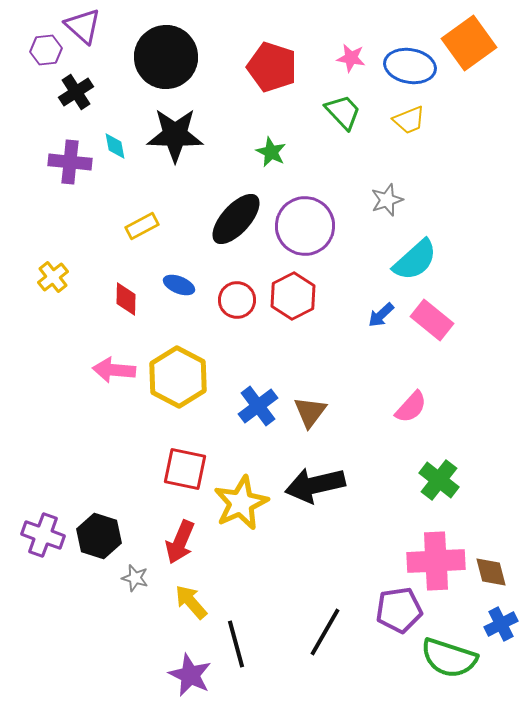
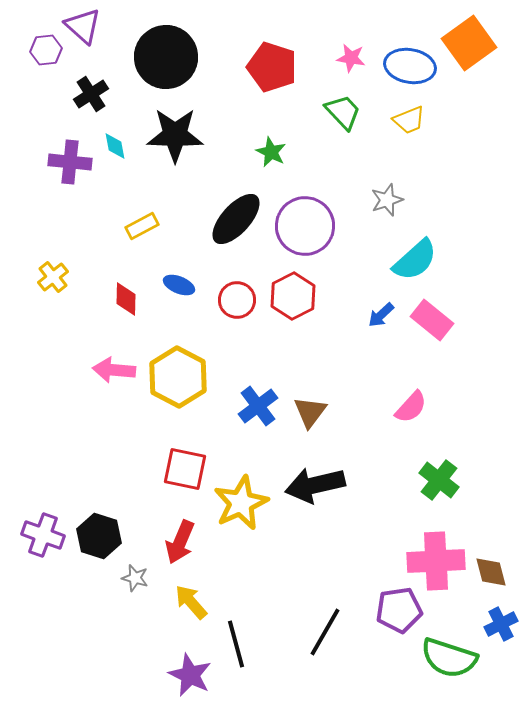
black cross at (76, 92): moved 15 px right, 2 px down
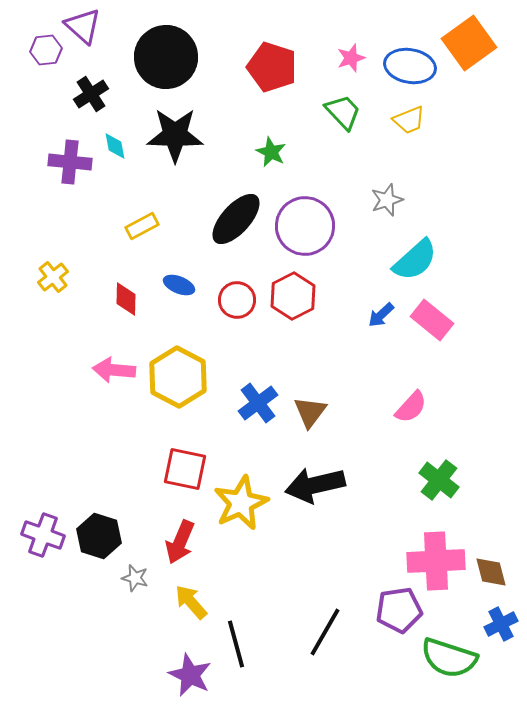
pink star at (351, 58): rotated 28 degrees counterclockwise
blue cross at (258, 406): moved 3 px up
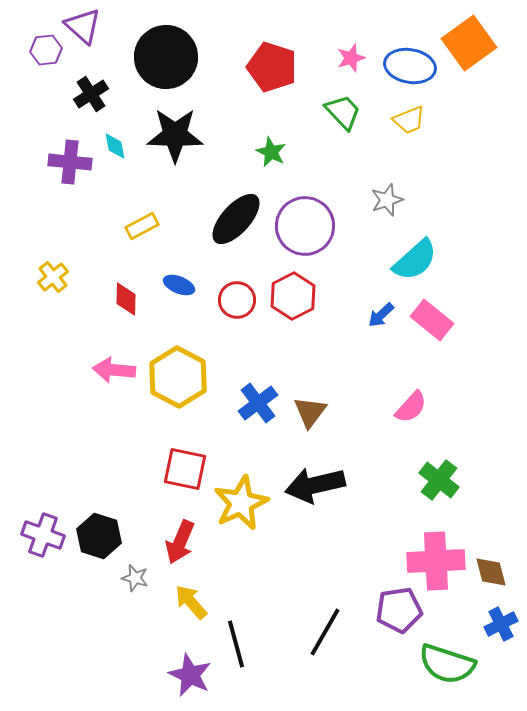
green semicircle at (449, 658): moved 2 px left, 6 px down
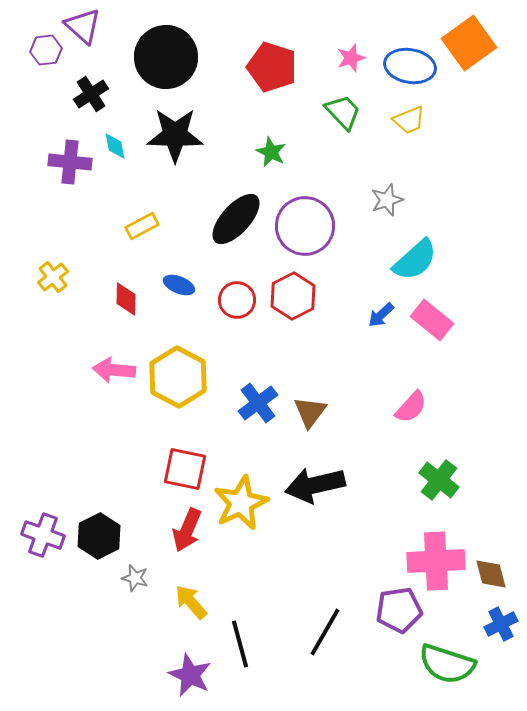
black hexagon at (99, 536): rotated 15 degrees clockwise
red arrow at (180, 542): moved 7 px right, 12 px up
brown diamond at (491, 572): moved 2 px down
black line at (236, 644): moved 4 px right
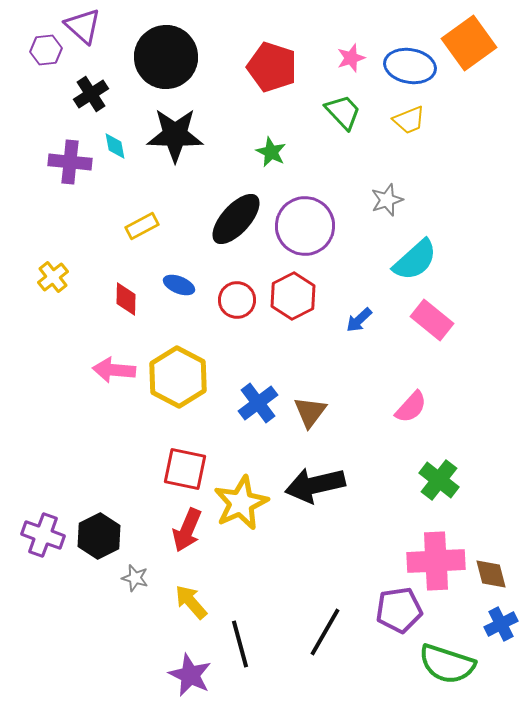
blue arrow at (381, 315): moved 22 px left, 5 px down
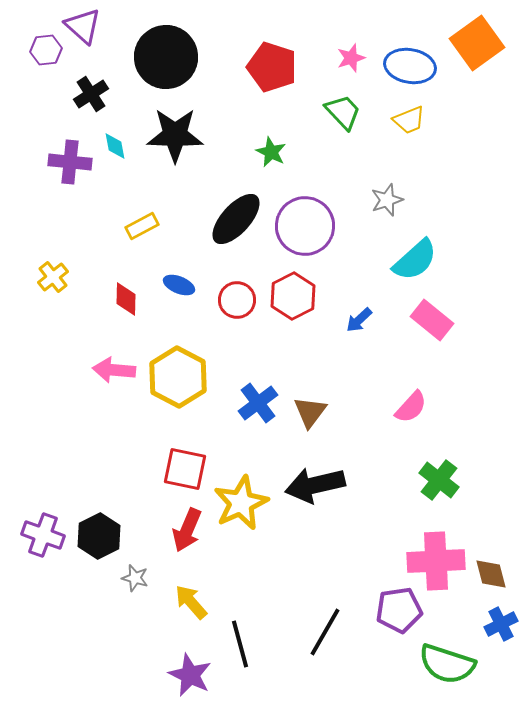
orange square at (469, 43): moved 8 px right
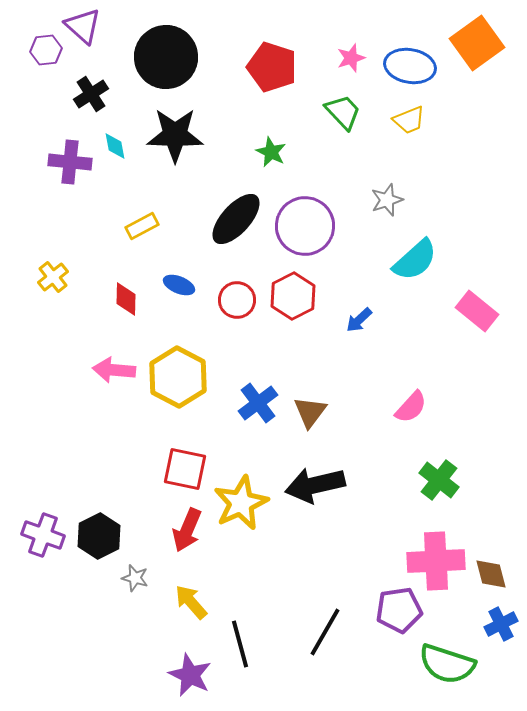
pink rectangle at (432, 320): moved 45 px right, 9 px up
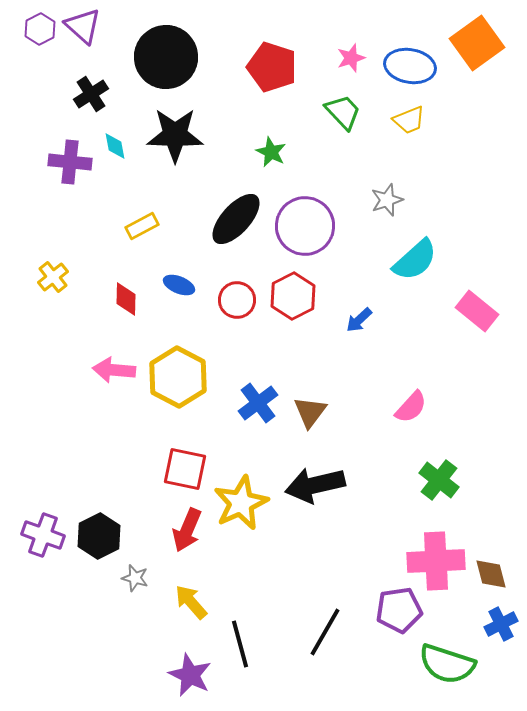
purple hexagon at (46, 50): moved 6 px left, 21 px up; rotated 20 degrees counterclockwise
